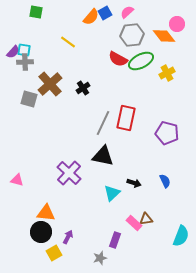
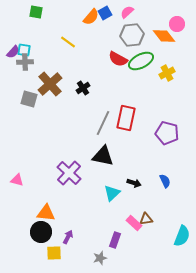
cyan semicircle: moved 1 px right
yellow square: rotated 28 degrees clockwise
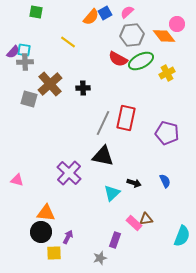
black cross: rotated 32 degrees clockwise
